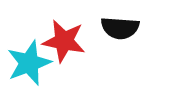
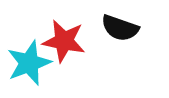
black semicircle: rotated 15 degrees clockwise
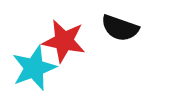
cyan star: moved 5 px right, 5 px down
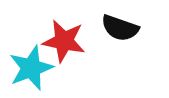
cyan star: moved 3 px left
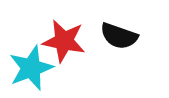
black semicircle: moved 1 px left, 8 px down
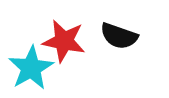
cyan star: rotated 9 degrees counterclockwise
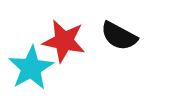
black semicircle: rotated 9 degrees clockwise
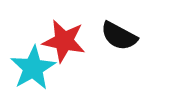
cyan star: moved 2 px right
